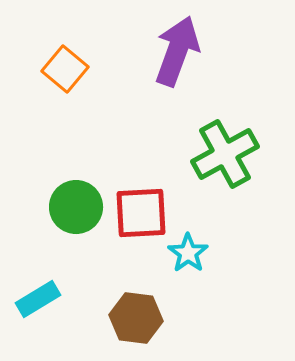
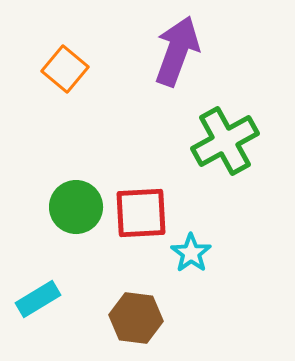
green cross: moved 13 px up
cyan star: moved 3 px right
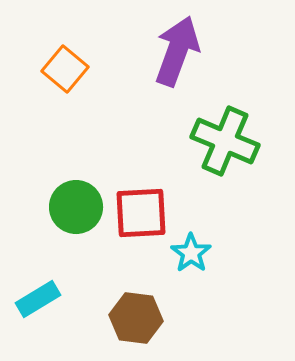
green cross: rotated 38 degrees counterclockwise
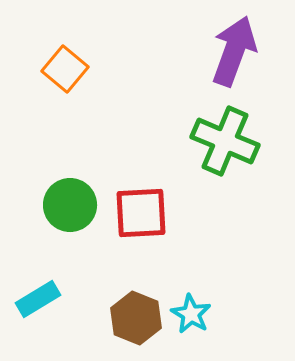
purple arrow: moved 57 px right
green circle: moved 6 px left, 2 px up
cyan star: moved 61 px down; rotated 6 degrees counterclockwise
brown hexagon: rotated 15 degrees clockwise
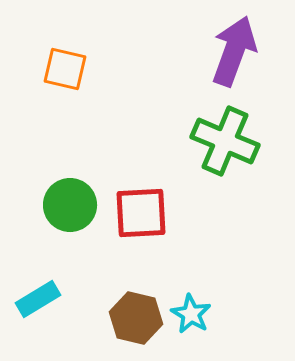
orange square: rotated 27 degrees counterclockwise
brown hexagon: rotated 9 degrees counterclockwise
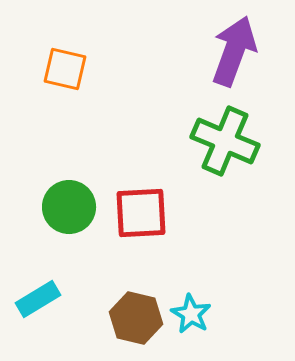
green circle: moved 1 px left, 2 px down
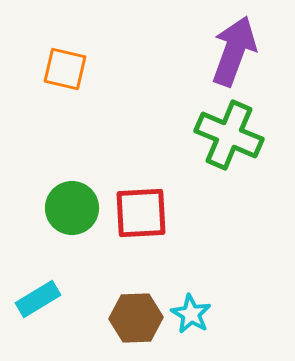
green cross: moved 4 px right, 6 px up
green circle: moved 3 px right, 1 px down
brown hexagon: rotated 15 degrees counterclockwise
